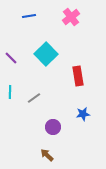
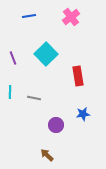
purple line: moved 2 px right; rotated 24 degrees clockwise
gray line: rotated 48 degrees clockwise
purple circle: moved 3 px right, 2 px up
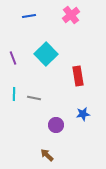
pink cross: moved 2 px up
cyan line: moved 4 px right, 2 px down
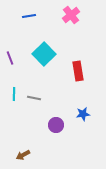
cyan square: moved 2 px left
purple line: moved 3 px left
red rectangle: moved 5 px up
brown arrow: moved 24 px left; rotated 72 degrees counterclockwise
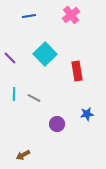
cyan square: moved 1 px right
purple line: rotated 24 degrees counterclockwise
red rectangle: moved 1 px left
gray line: rotated 16 degrees clockwise
blue star: moved 4 px right
purple circle: moved 1 px right, 1 px up
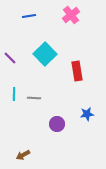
gray line: rotated 24 degrees counterclockwise
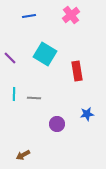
cyan square: rotated 15 degrees counterclockwise
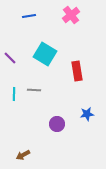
gray line: moved 8 px up
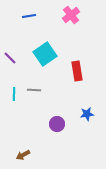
cyan square: rotated 25 degrees clockwise
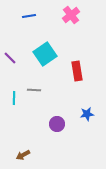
cyan line: moved 4 px down
